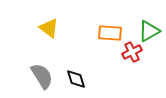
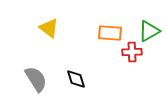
red cross: rotated 24 degrees clockwise
gray semicircle: moved 6 px left, 3 px down
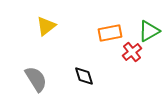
yellow triangle: moved 3 px left, 2 px up; rotated 45 degrees clockwise
orange rectangle: rotated 15 degrees counterclockwise
red cross: rotated 36 degrees counterclockwise
black diamond: moved 8 px right, 3 px up
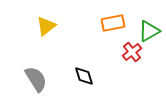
orange rectangle: moved 3 px right, 10 px up
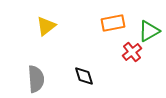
gray semicircle: rotated 28 degrees clockwise
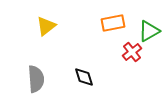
black diamond: moved 1 px down
